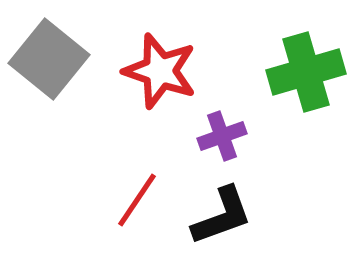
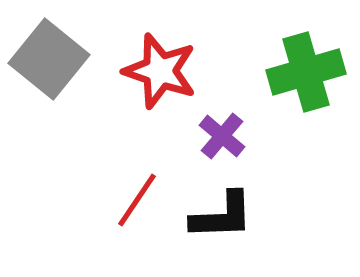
purple cross: rotated 30 degrees counterclockwise
black L-shape: rotated 18 degrees clockwise
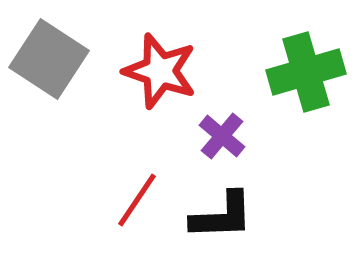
gray square: rotated 6 degrees counterclockwise
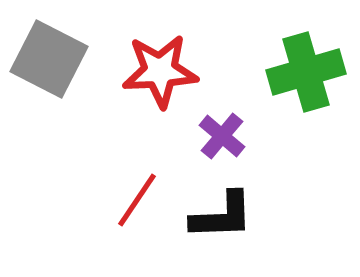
gray square: rotated 6 degrees counterclockwise
red star: rotated 22 degrees counterclockwise
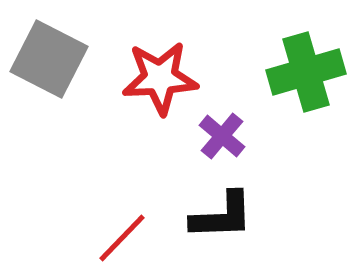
red star: moved 7 px down
red line: moved 15 px left, 38 px down; rotated 10 degrees clockwise
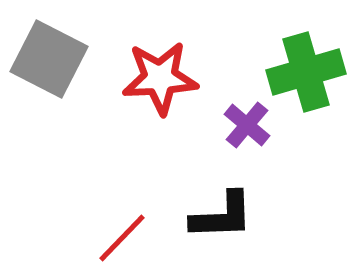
purple cross: moved 25 px right, 11 px up
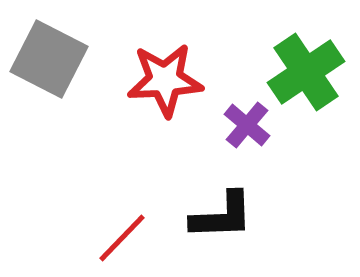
green cross: rotated 18 degrees counterclockwise
red star: moved 5 px right, 2 px down
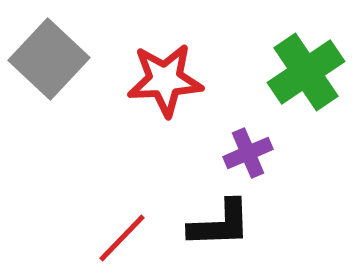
gray square: rotated 16 degrees clockwise
purple cross: moved 1 px right, 28 px down; rotated 27 degrees clockwise
black L-shape: moved 2 px left, 8 px down
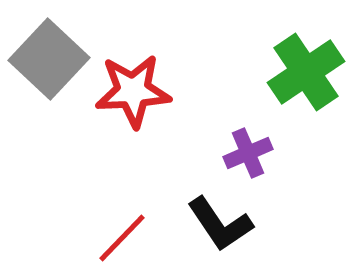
red star: moved 32 px left, 11 px down
black L-shape: rotated 58 degrees clockwise
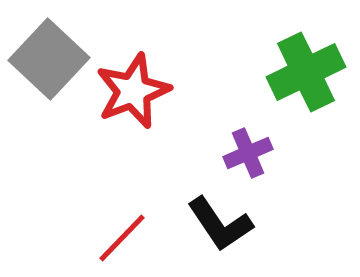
green cross: rotated 8 degrees clockwise
red star: rotated 18 degrees counterclockwise
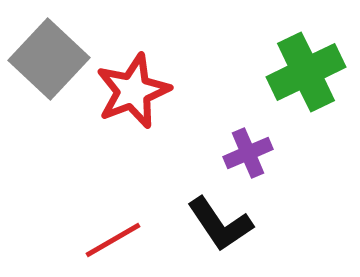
red line: moved 9 px left, 2 px down; rotated 16 degrees clockwise
